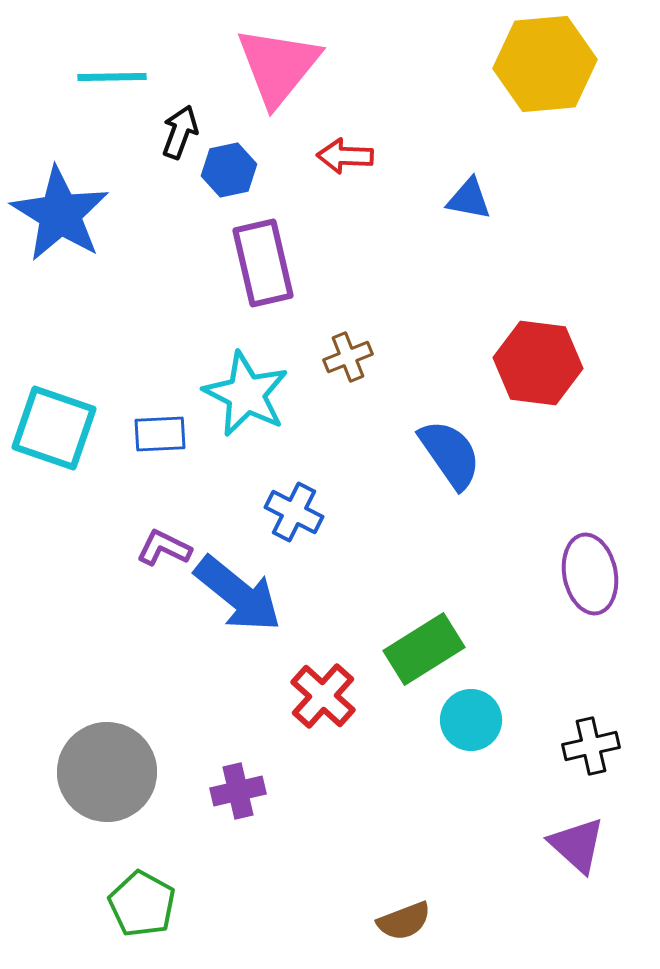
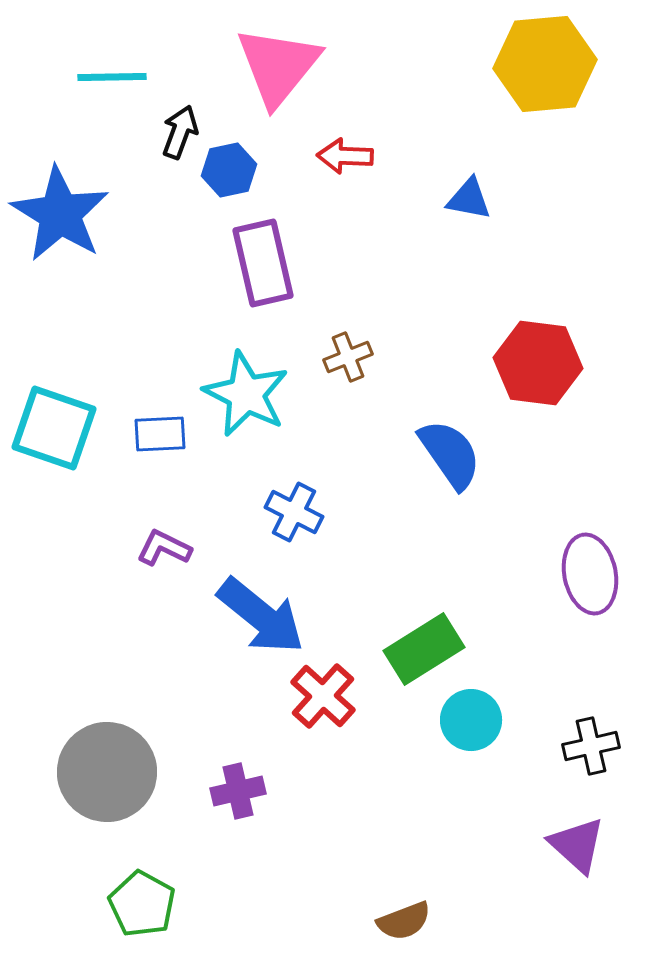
blue arrow: moved 23 px right, 22 px down
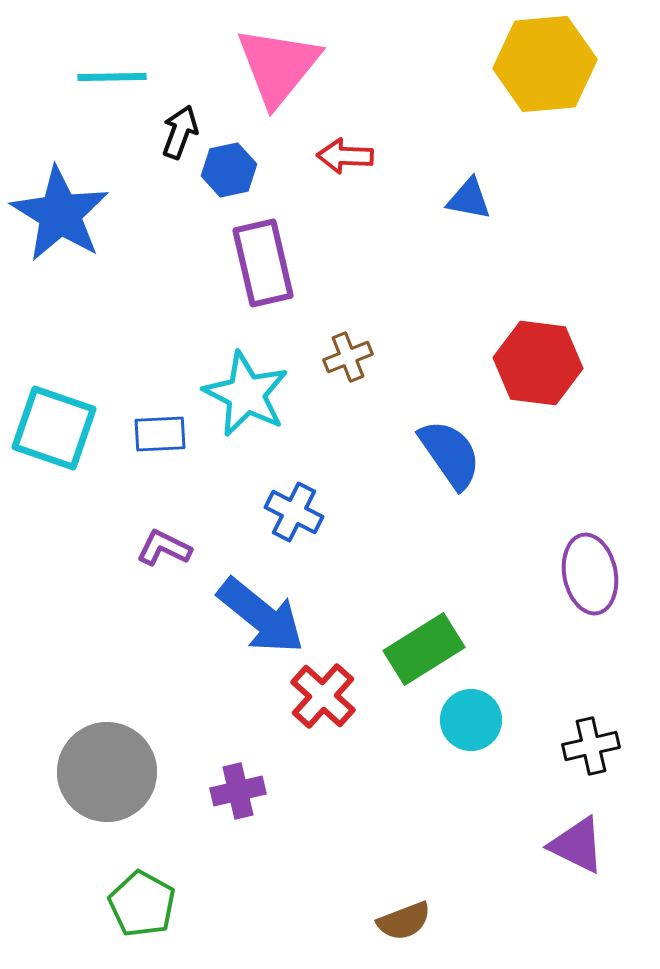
purple triangle: rotated 16 degrees counterclockwise
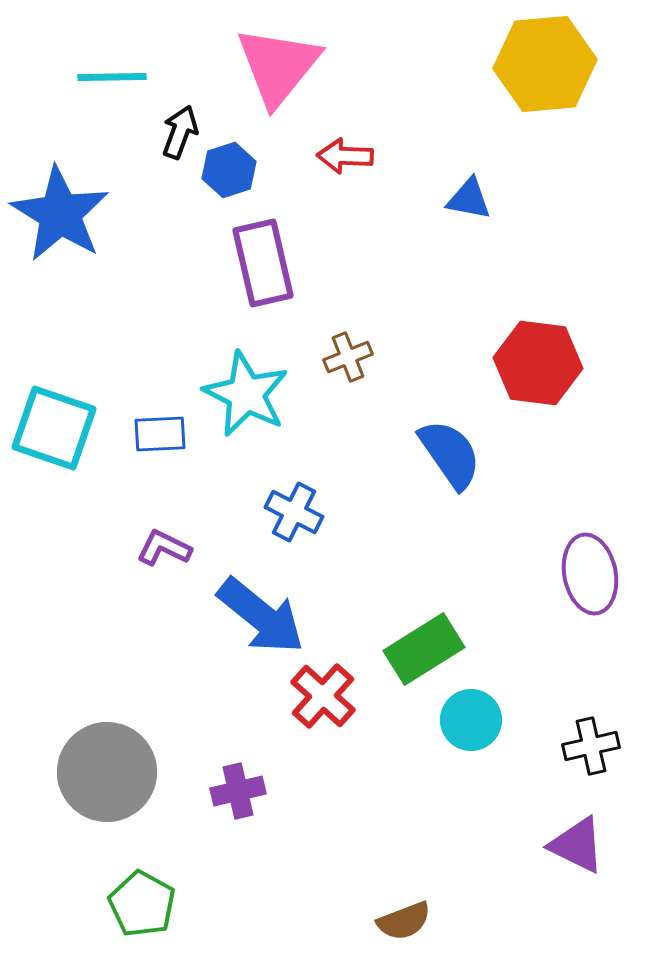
blue hexagon: rotated 6 degrees counterclockwise
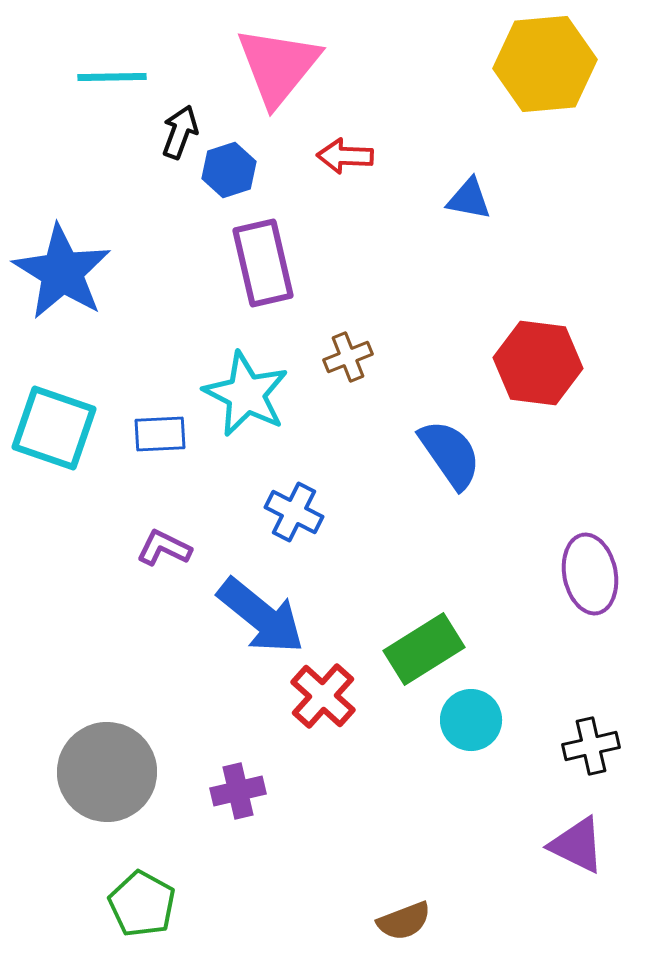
blue star: moved 2 px right, 58 px down
